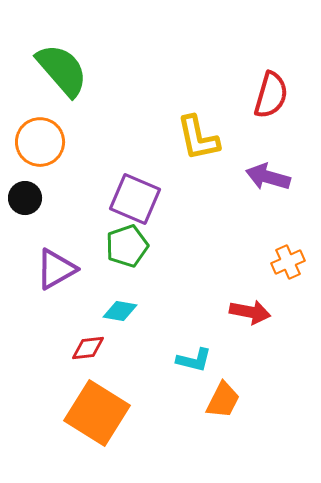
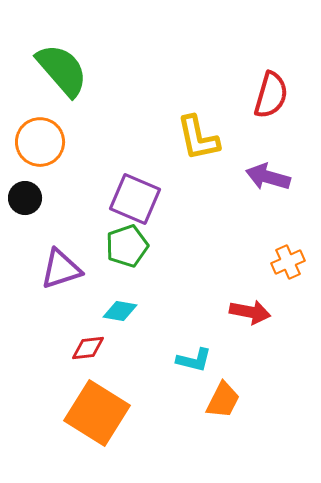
purple triangle: moved 5 px right; rotated 12 degrees clockwise
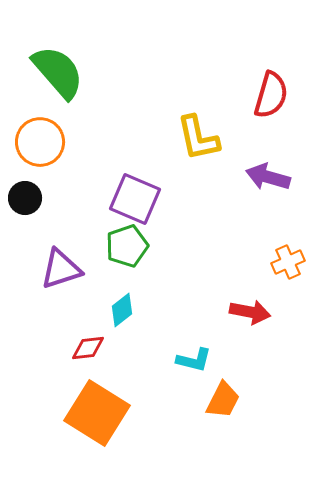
green semicircle: moved 4 px left, 2 px down
cyan diamond: moved 2 px right, 1 px up; rotated 48 degrees counterclockwise
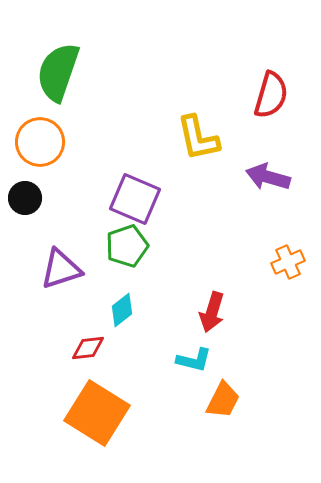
green semicircle: rotated 120 degrees counterclockwise
red arrow: moved 38 px left; rotated 96 degrees clockwise
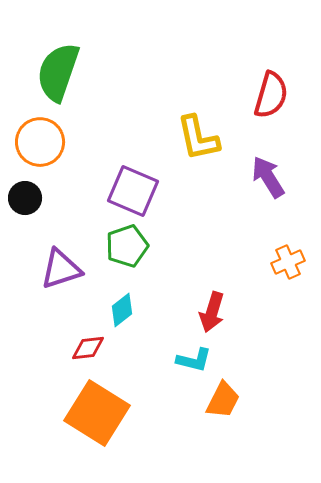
purple arrow: rotated 42 degrees clockwise
purple square: moved 2 px left, 8 px up
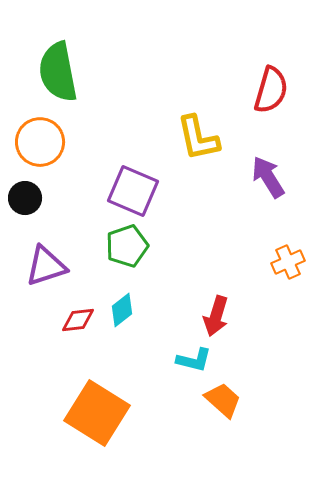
green semicircle: rotated 30 degrees counterclockwise
red semicircle: moved 5 px up
purple triangle: moved 15 px left, 3 px up
red arrow: moved 4 px right, 4 px down
red diamond: moved 10 px left, 28 px up
orange trapezoid: rotated 75 degrees counterclockwise
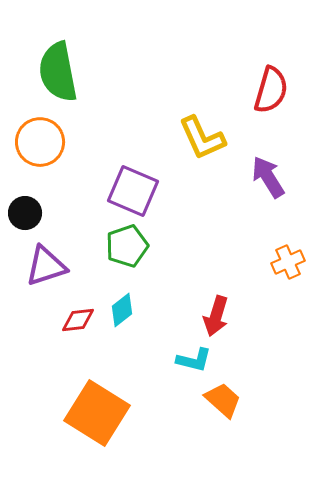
yellow L-shape: moved 4 px right; rotated 12 degrees counterclockwise
black circle: moved 15 px down
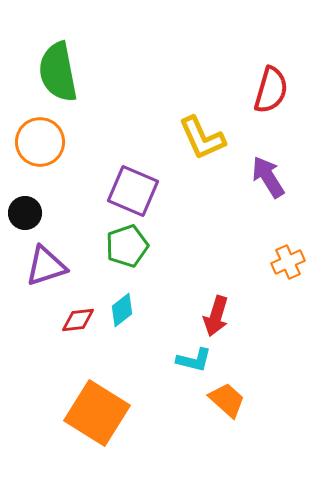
orange trapezoid: moved 4 px right
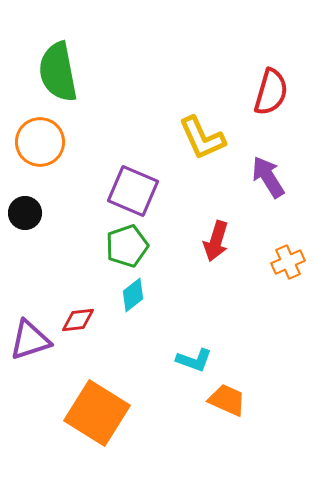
red semicircle: moved 2 px down
purple triangle: moved 16 px left, 74 px down
cyan diamond: moved 11 px right, 15 px up
red arrow: moved 75 px up
cyan L-shape: rotated 6 degrees clockwise
orange trapezoid: rotated 18 degrees counterclockwise
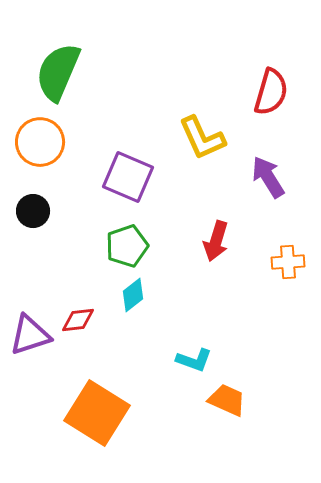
green semicircle: rotated 34 degrees clockwise
purple square: moved 5 px left, 14 px up
black circle: moved 8 px right, 2 px up
orange cross: rotated 20 degrees clockwise
purple triangle: moved 5 px up
